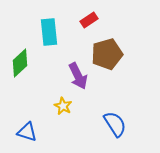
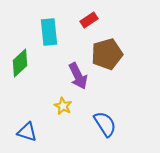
blue semicircle: moved 10 px left
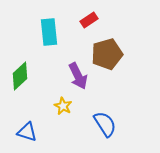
green diamond: moved 13 px down
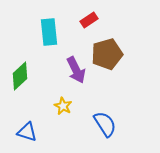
purple arrow: moved 2 px left, 6 px up
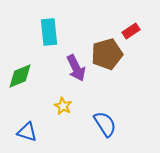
red rectangle: moved 42 px right, 11 px down
purple arrow: moved 2 px up
green diamond: rotated 20 degrees clockwise
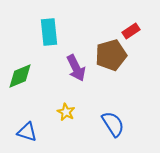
brown pentagon: moved 4 px right, 1 px down
yellow star: moved 3 px right, 6 px down
blue semicircle: moved 8 px right
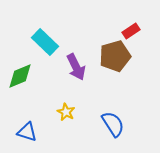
cyan rectangle: moved 4 px left, 10 px down; rotated 40 degrees counterclockwise
brown pentagon: moved 4 px right, 1 px down
purple arrow: moved 1 px up
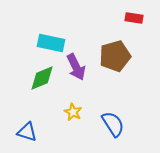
red rectangle: moved 3 px right, 13 px up; rotated 42 degrees clockwise
cyan rectangle: moved 6 px right, 1 px down; rotated 32 degrees counterclockwise
green diamond: moved 22 px right, 2 px down
yellow star: moved 7 px right
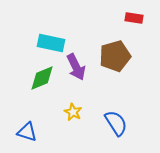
blue semicircle: moved 3 px right, 1 px up
